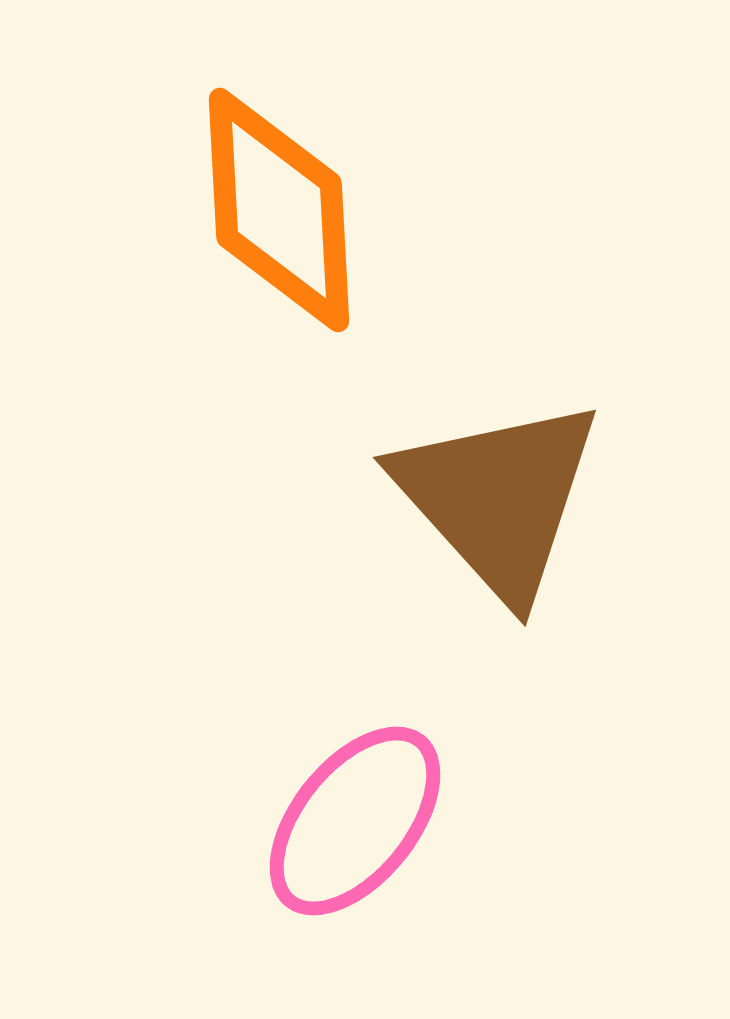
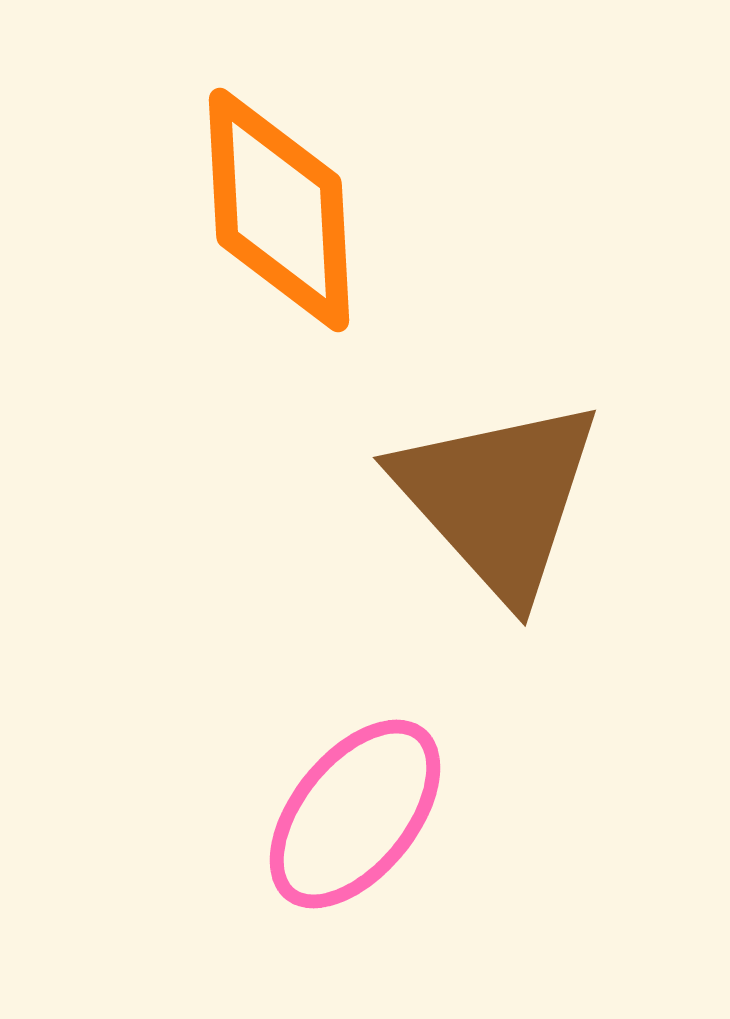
pink ellipse: moved 7 px up
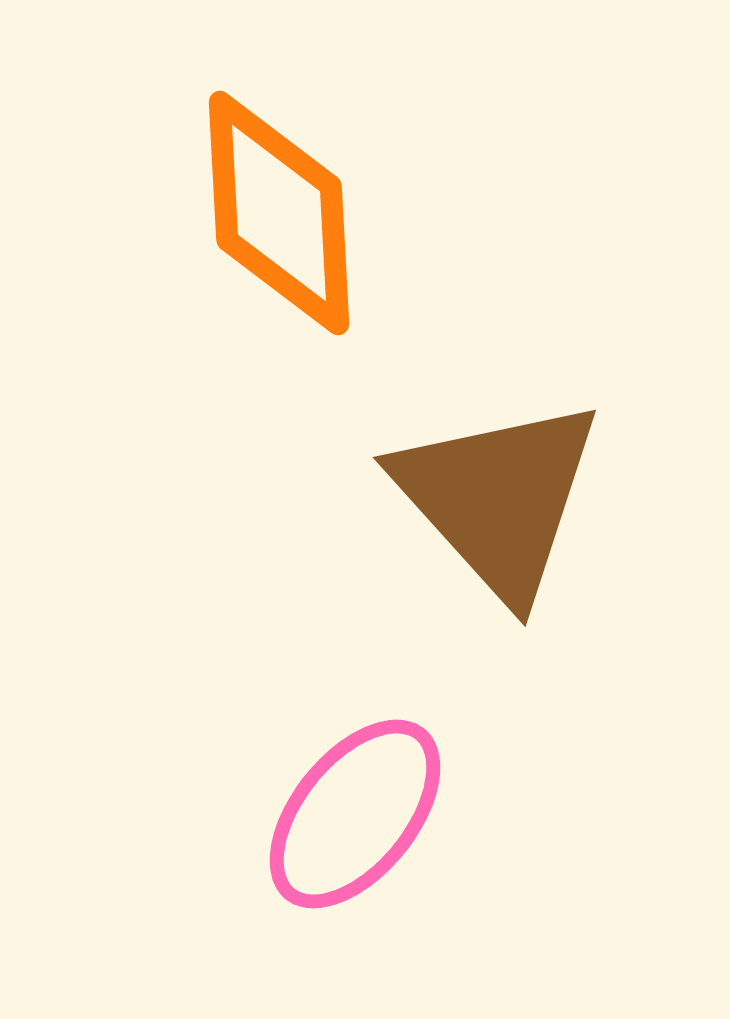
orange diamond: moved 3 px down
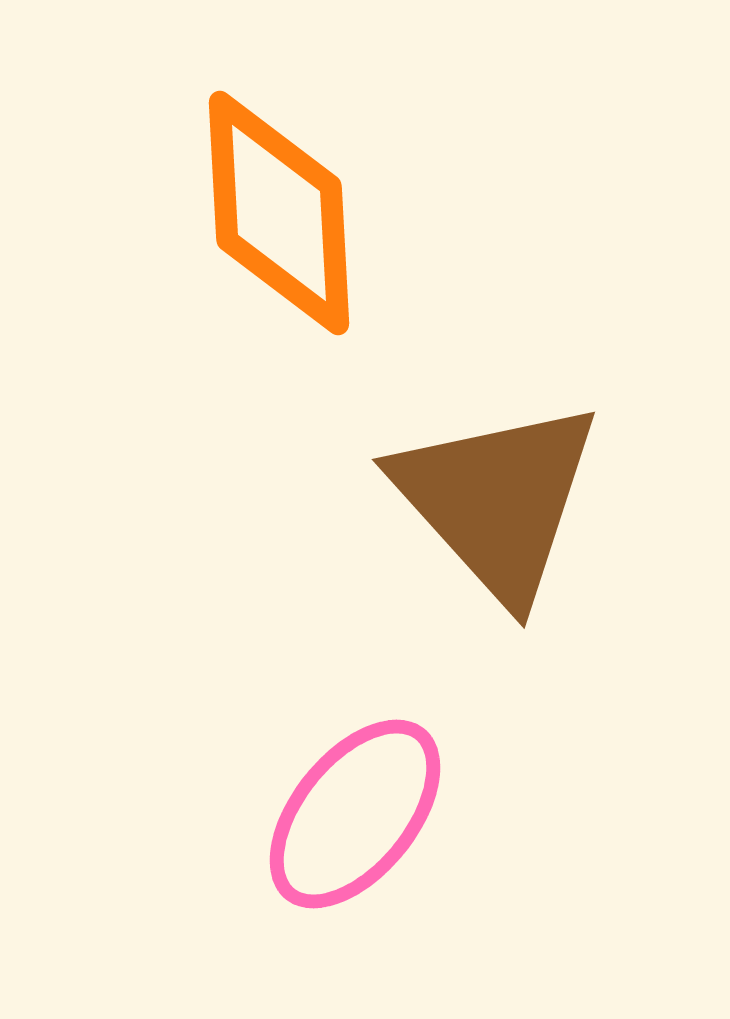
brown triangle: moved 1 px left, 2 px down
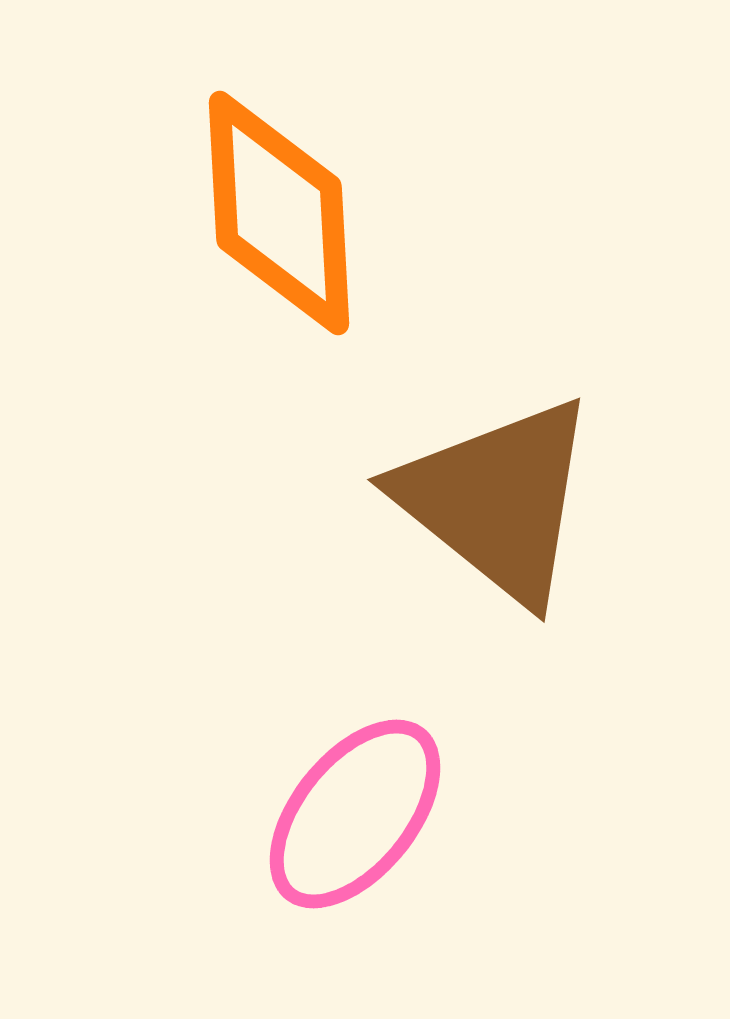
brown triangle: rotated 9 degrees counterclockwise
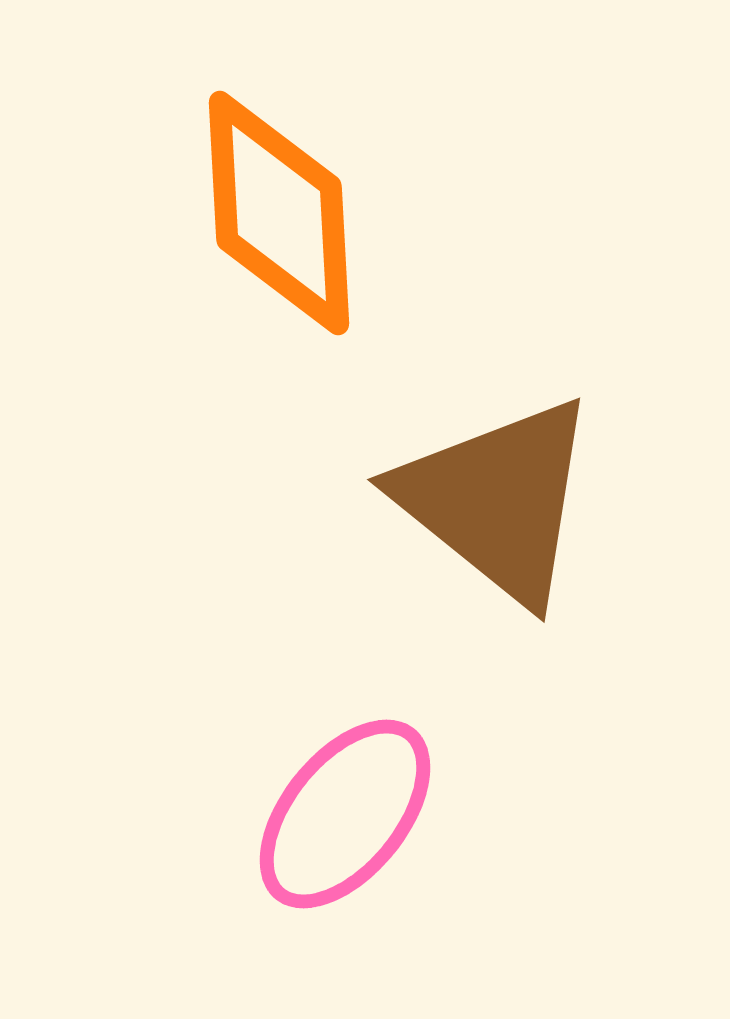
pink ellipse: moved 10 px left
